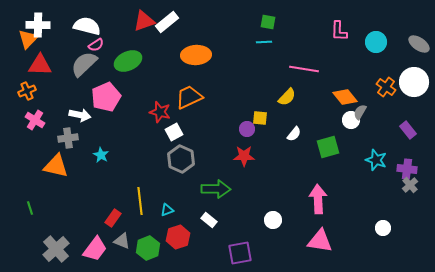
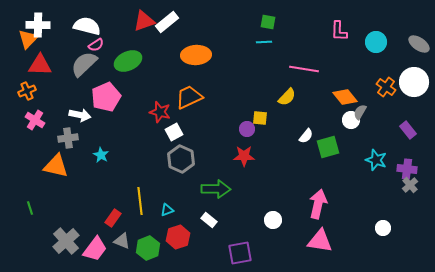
white semicircle at (294, 134): moved 12 px right, 2 px down
pink arrow at (318, 199): moved 5 px down; rotated 16 degrees clockwise
gray cross at (56, 249): moved 10 px right, 8 px up
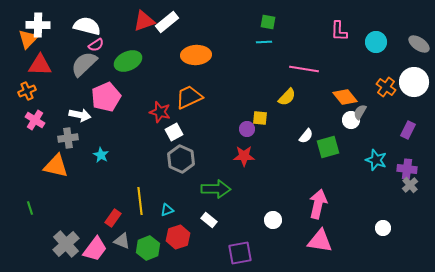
purple rectangle at (408, 130): rotated 66 degrees clockwise
gray cross at (66, 241): moved 3 px down
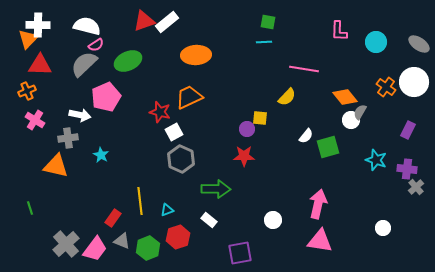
gray cross at (410, 185): moved 6 px right, 2 px down
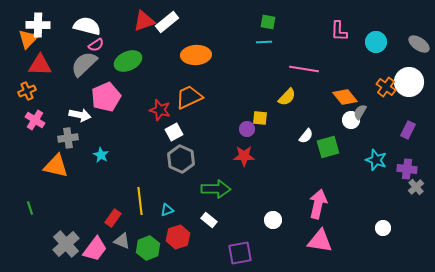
white circle at (414, 82): moved 5 px left
red star at (160, 112): moved 2 px up
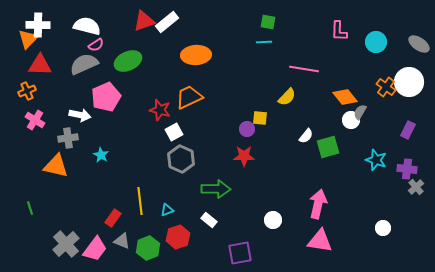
gray semicircle at (84, 64): rotated 20 degrees clockwise
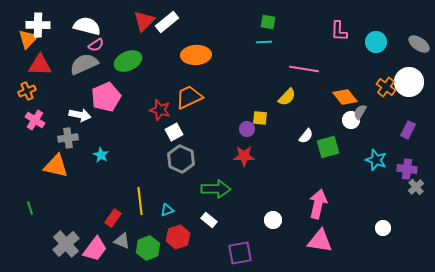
red triangle at (144, 21): rotated 25 degrees counterclockwise
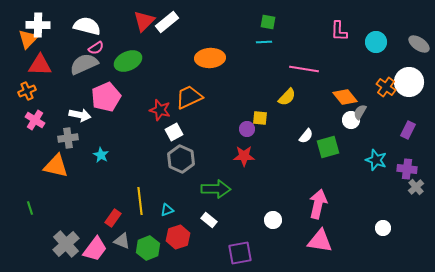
pink semicircle at (96, 45): moved 3 px down
orange ellipse at (196, 55): moved 14 px right, 3 px down
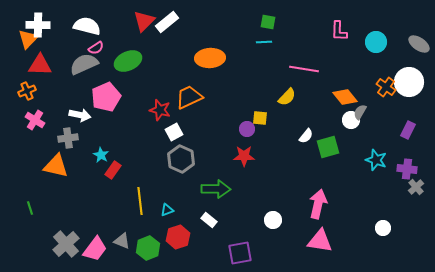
red rectangle at (113, 218): moved 48 px up
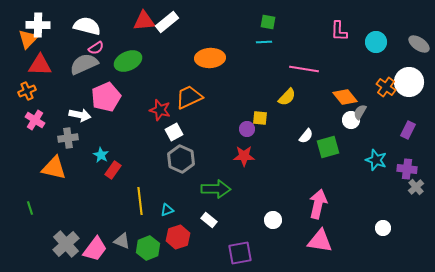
red triangle at (144, 21): rotated 40 degrees clockwise
orange triangle at (56, 166): moved 2 px left, 2 px down
